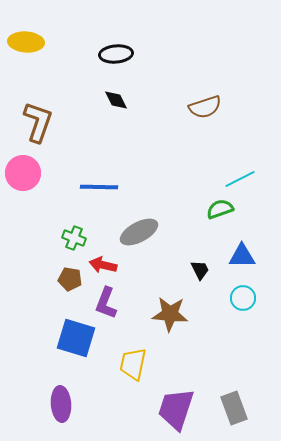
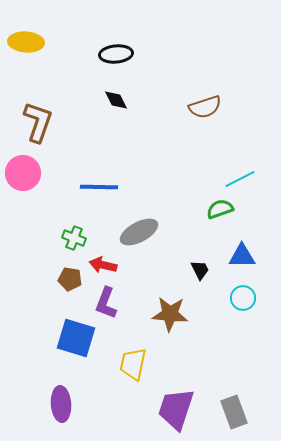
gray rectangle: moved 4 px down
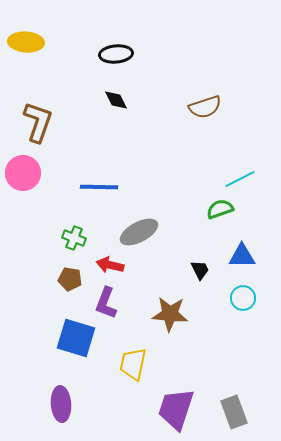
red arrow: moved 7 px right
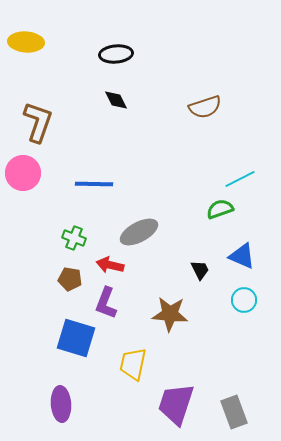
blue line: moved 5 px left, 3 px up
blue triangle: rotated 24 degrees clockwise
cyan circle: moved 1 px right, 2 px down
purple trapezoid: moved 5 px up
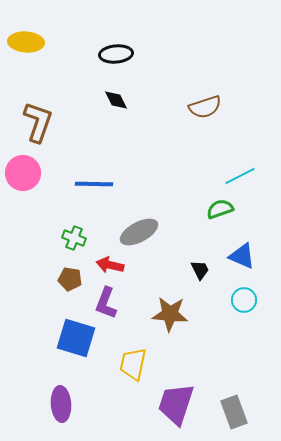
cyan line: moved 3 px up
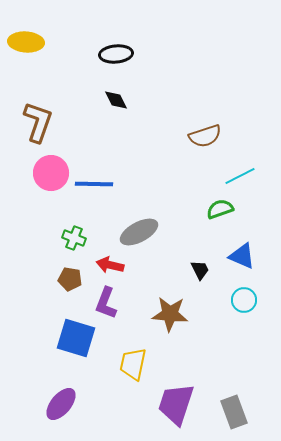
brown semicircle: moved 29 px down
pink circle: moved 28 px right
purple ellipse: rotated 44 degrees clockwise
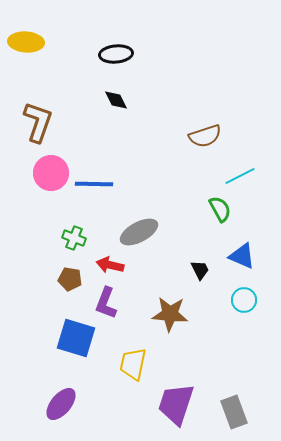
green semicircle: rotated 80 degrees clockwise
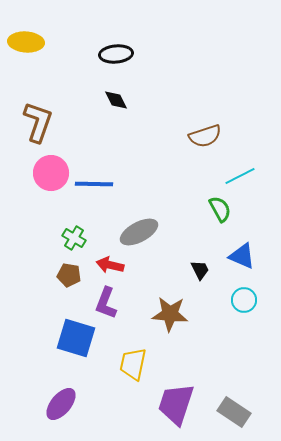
green cross: rotated 10 degrees clockwise
brown pentagon: moved 1 px left, 4 px up
gray rectangle: rotated 36 degrees counterclockwise
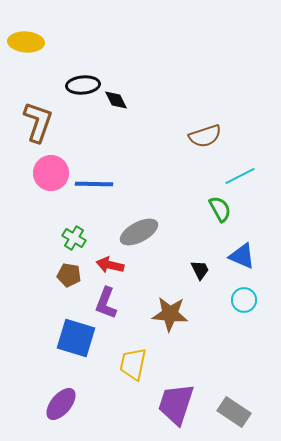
black ellipse: moved 33 px left, 31 px down
